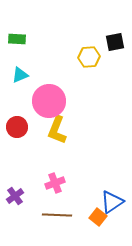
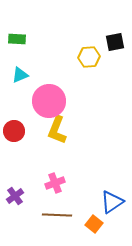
red circle: moved 3 px left, 4 px down
orange square: moved 4 px left, 7 px down
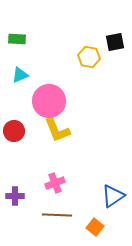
yellow hexagon: rotated 15 degrees clockwise
yellow L-shape: rotated 44 degrees counterclockwise
purple cross: rotated 36 degrees clockwise
blue triangle: moved 1 px right, 6 px up
orange square: moved 1 px right, 3 px down
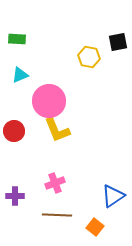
black square: moved 3 px right
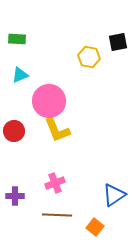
blue triangle: moved 1 px right, 1 px up
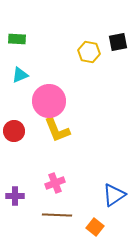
yellow hexagon: moved 5 px up
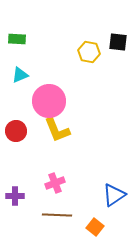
black square: rotated 18 degrees clockwise
red circle: moved 2 px right
